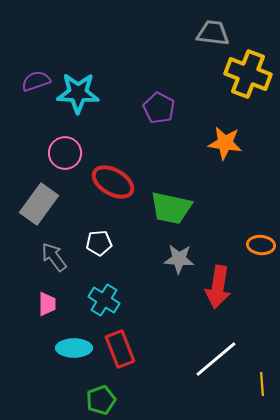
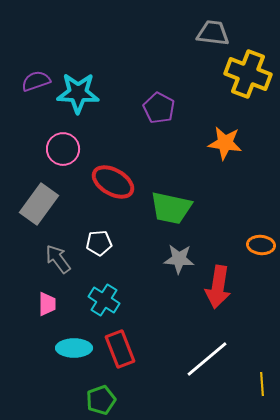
pink circle: moved 2 px left, 4 px up
gray arrow: moved 4 px right, 2 px down
white line: moved 9 px left
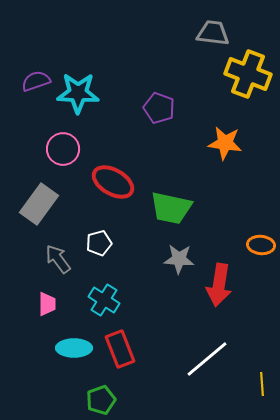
purple pentagon: rotated 8 degrees counterclockwise
white pentagon: rotated 10 degrees counterclockwise
red arrow: moved 1 px right, 2 px up
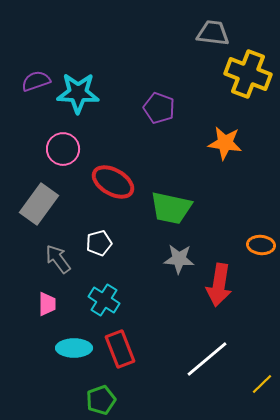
yellow line: rotated 50 degrees clockwise
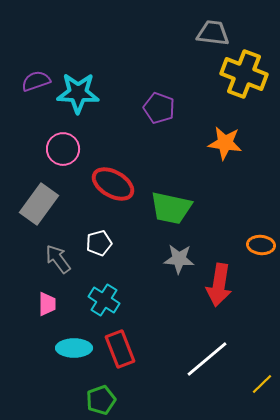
yellow cross: moved 4 px left
red ellipse: moved 2 px down
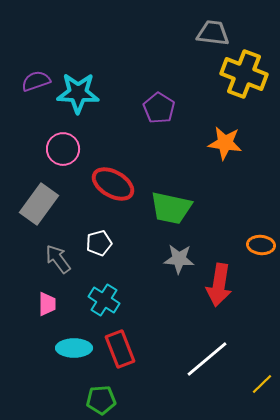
purple pentagon: rotated 12 degrees clockwise
green pentagon: rotated 16 degrees clockwise
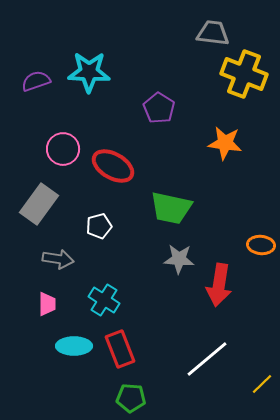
cyan star: moved 11 px right, 21 px up
red ellipse: moved 18 px up
white pentagon: moved 17 px up
gray arrow: rotated 136 degrees clockwise
cyan ellipse: moved 2 px up
green pentagon: moved 30 px right, 2 px up; rotated 8 degrees clockwise
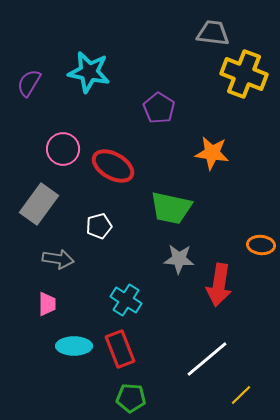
cyan star: rotated 9 degrees clockwise
purple semicircle: moved 7 px left, 2 px down; rotated 40 degrees counterclockwise
orange star: moved 13 px left, 10 px down
cyan cross: moved 22 px right
yellow line: moved 21 px left, 11 px down
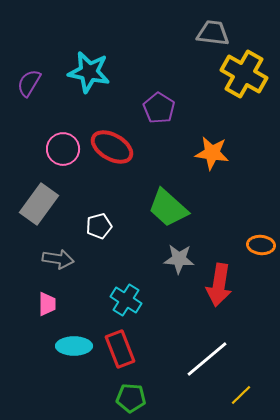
yellow cross: rotated 9 degrees clockwise
red ellipse: moved 1 px left, 19 px up
green trapezoid: moved 3 px left; rotated 30 degrees clockwise
